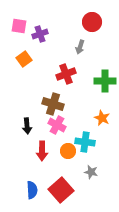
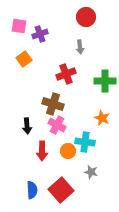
red circle: moved 6 px left, 5 px up
gray arrow: rotated 24 degrees counterclockwise
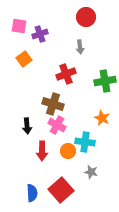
green cross: rotated 10 degrees counterclockwise
blue semicircle: moved 3 px down
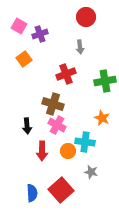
pink square: rotated 21 degrees clockwise
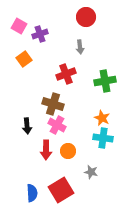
cyan cross: moved 18 px right, 4 px up
red arrow: moved 4 px right, 1 px up
red square: rotated 10 degrees clockwise
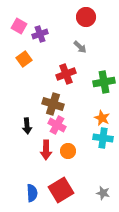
gray arrow: rotated 40 degrees counterclockwise
green cross: moved 1 px left, 1 px down
gray star: moved 12 px right, 21 px down
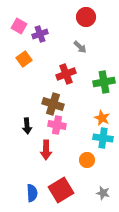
pink cross: rotated 18 degrees counterclockwise
orange circle: moved 19 px right, 9 px down
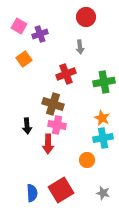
gray arrow: rotated 40 degrees clockwise
cyan cross: rotated 18 degrees counterclockwise
red arrow: moved 2 px right, 6 px up
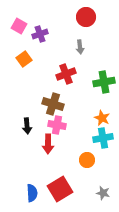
red square: moved 1 px left, 1 px up
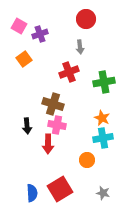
red circle: moved 2 px down
red cross: moved 3 px right, 2 px up
